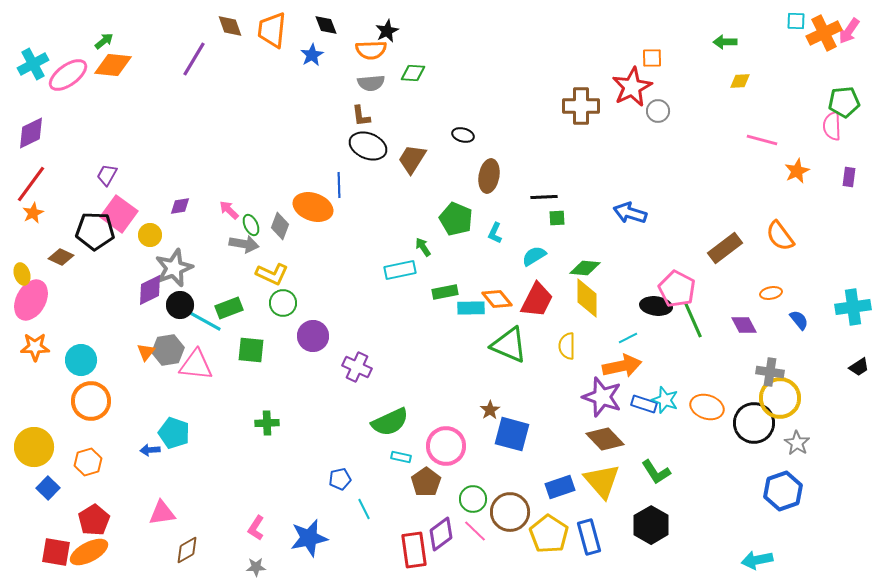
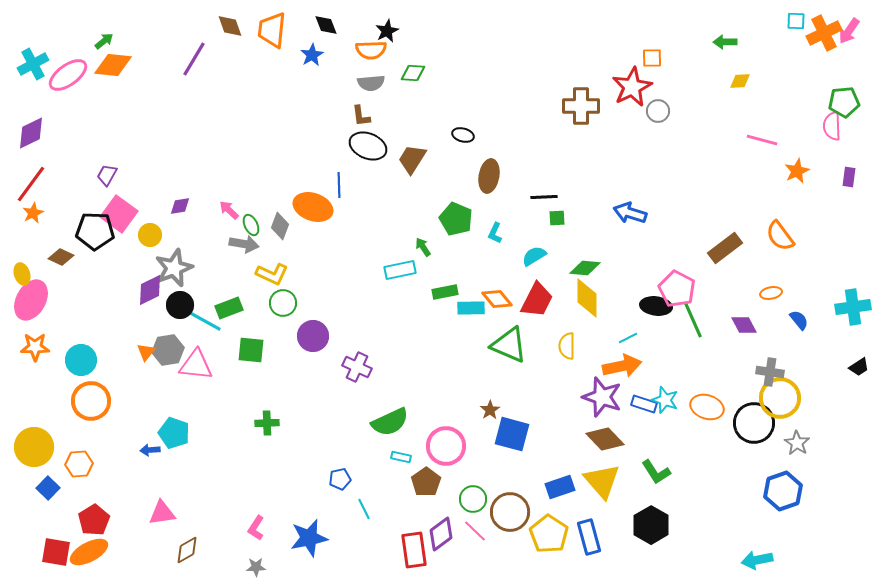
orange hexagon at (88, 462): moved 9 px left, 2 px down; rotated 12 degrees clockwise
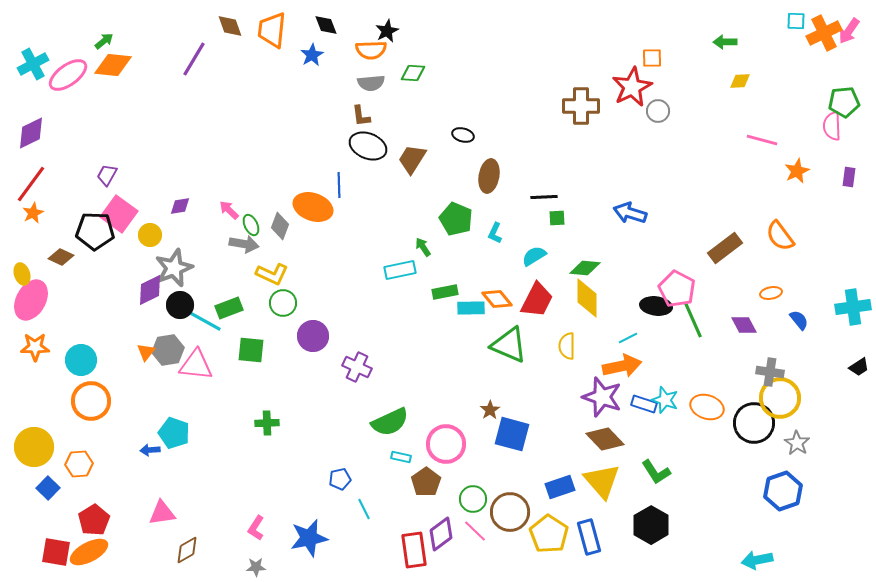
pink circle at (446, 446): moved 2 px up
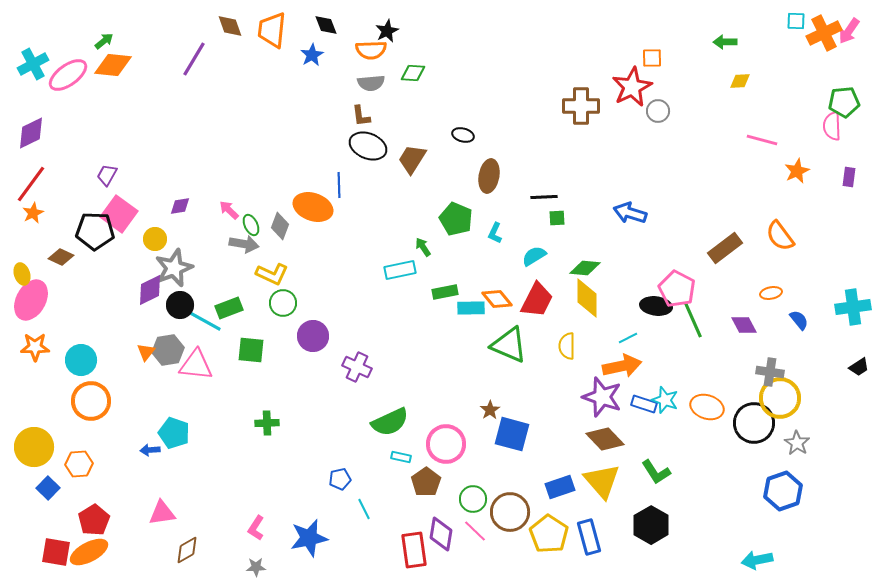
yellow circle at (150, 235): moved 5 px right, 4 px down
purple diamond at (441, 534): rotated 44 degrees counterclockwise
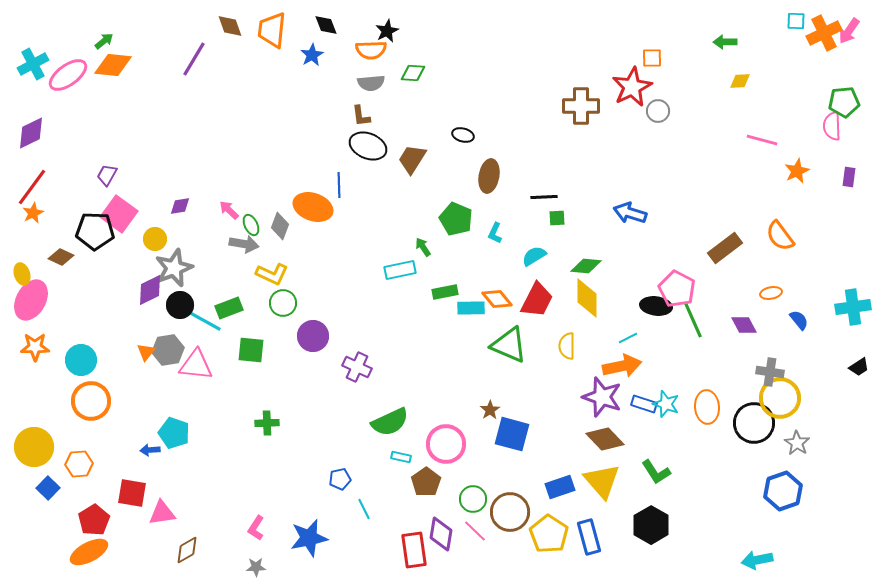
red line at (31, 184): moved 1 px right, 3 px down
green diamond at (585, 268): moved 1 px right, 2 px up
cyan star at (665, 400): moved 1 px right, 4 px down
orange ellipse at (707, 407): rotated 68 degrees clockwise
red square at (56, 552): moved 76 px right, 59 px up
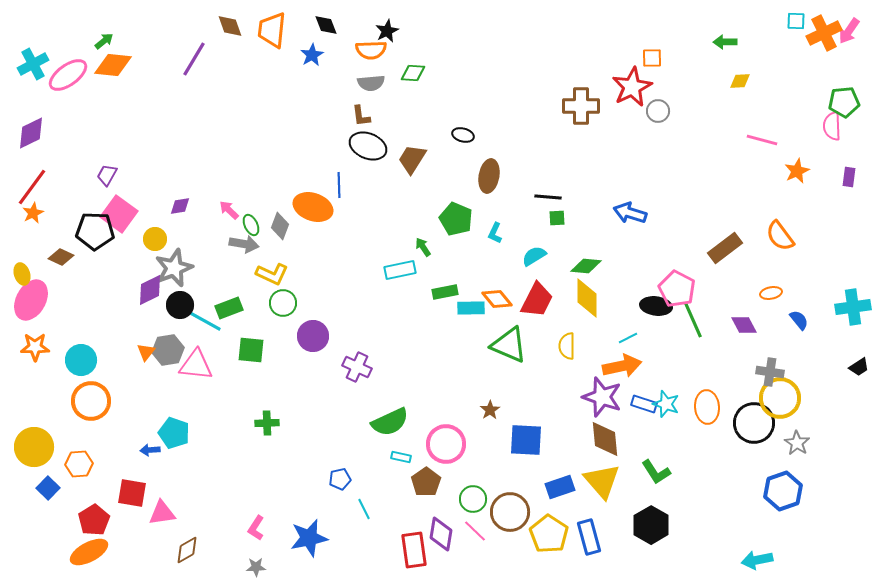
black line at (544, 197): moved 4 px right; rotated 8 degrees clockwise
blue square at (512, 434): moved 14 px right, 6 px down; rotated 12 degrees counterclockwise
brown diamond at (605, 439): rotated 39 degrees clockwise
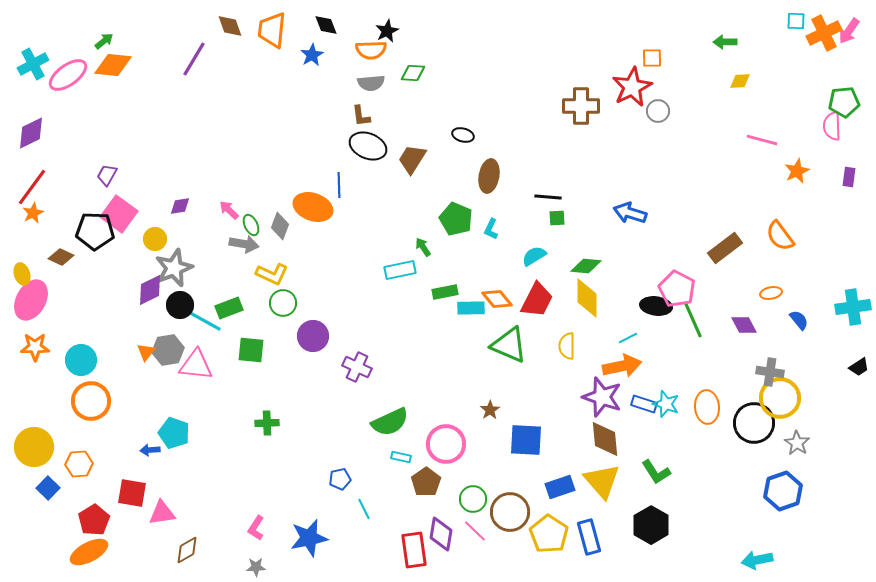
cyan L-shape at (495, 233): moved 4 px left, 4 px up
